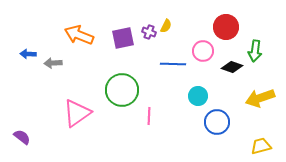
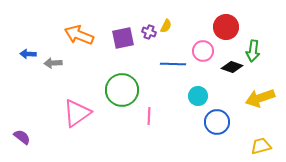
green arrow: moved 2 px left
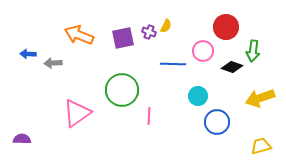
purple semicircle: moved 2 px down; rotated 36 degrees counterclockwise
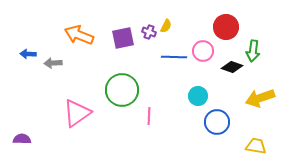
blue line: moved 1 px right, 7 px up
yellow trapezoid: moved 5 px left; rotated 25 degrees clockwise
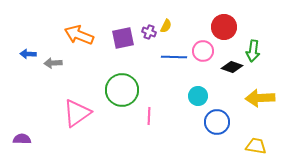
red circle: moved 2 px left
yellow arrow: rotated 16 degrees clockwise
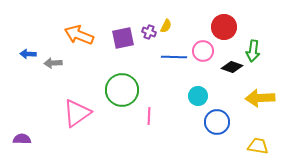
yellow trapezoid: moved 2 px right
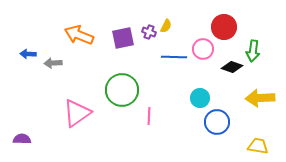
pink circle: moved 2 px up
cyan circle: moved 2 px right, 2 px down
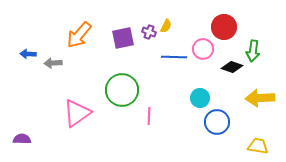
orange arrow: rotated 72 degrees counterclockwise
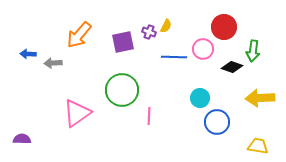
purple square: moved 4 px down
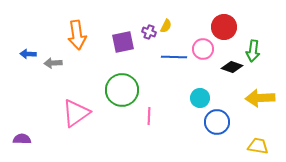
orange arrow: moved 2 px left; rotated 48 degrees counterclockwise
pink triangle: moved 1 px left
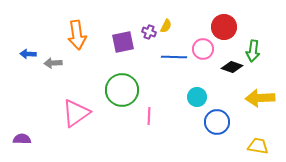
cyan circle: moved 3 px left, 1 px up
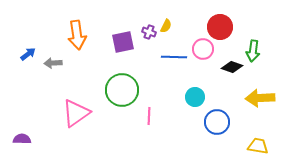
red circle: moved 4 px left
blue arrow: rotated 140 degrees clockwise
cyan circle: moved 2 px left
